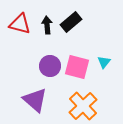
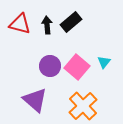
pink square: rotated 25 degrees clockwise
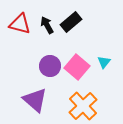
black arrow: rotated 24 degrees counterclockwise
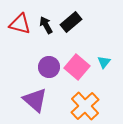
black arrow: moved 1 px left
purple circle: moved 1 px left, 1 px down
orange cross: moved 2 px right
